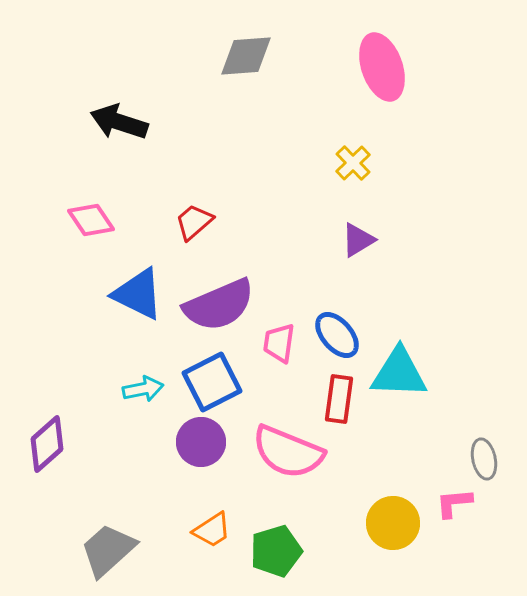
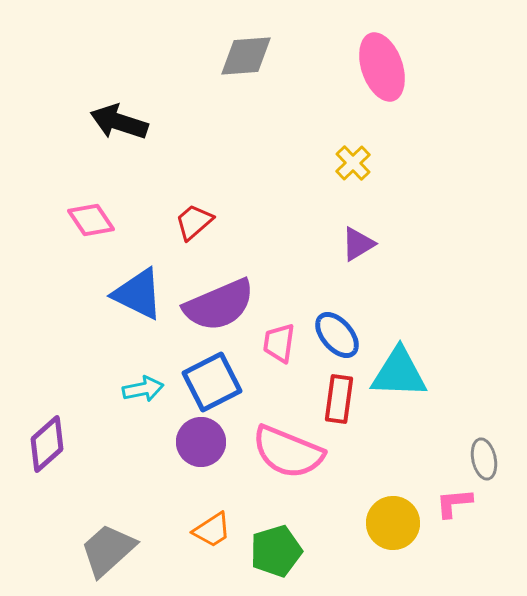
purple triangle: moved 4 px down
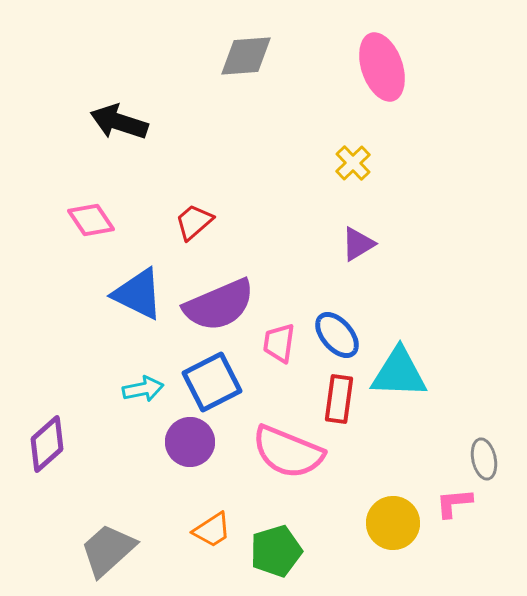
purple circle: moved 11 px left
